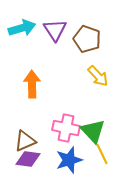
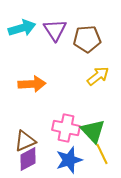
brown pentagon: rotated 24 degrees counterclockwise
yellow arrow: rotated 85 degrees counterclockwise
orange arrow: rotated 88 degrees clockwise
purple diamond: rotated 35 degrees counterclockwise
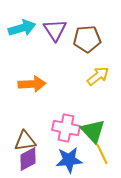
brown triangle: rotated 15 degrees clockwise
blue star: rotated 12 degrees clockwise
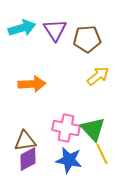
green triangle: moved 2 px up
blue star: rotated 16 degrees clockwise
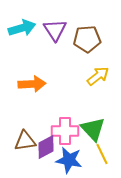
pink cross: moved 1 px left, 3 px down; rotated 12 degrees counterclockwise
purple diamond: moved 18 px right, 12 px up
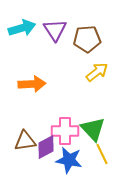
yellow arrow: moved 1 px left, 4 px up
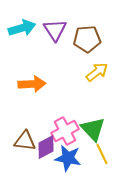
pink cross: rotated 28 degrees counterclockwise
brown triangle: rotated 15 degrees clockwise
blue star: moved 1 px left, 2 px up
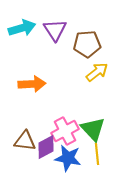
brown pentagon: moved 5 px down
yellow line: moved 5 px left; rotated 20 degrees clockwise
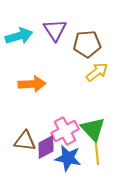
cyan arrow: moved 3 px left, 8 px down
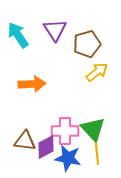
cyan arrow: moved 1 px left, 1 px up; rotated 108 degrees counterclockwise
brown pentagon: rotated 12 degrees counterclockwise
pink cross: rotated 28 degrees clockwise
